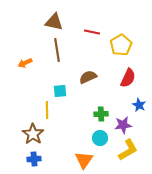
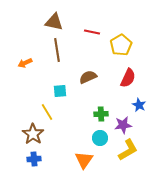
yellow line: moved 2 px down; rotated 30 degrees counterclockwise
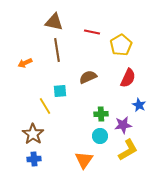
yellow line: moved 2 px left, 6 px up
cyan circle: moved 2 px up
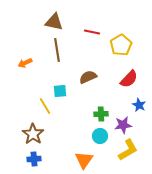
red semicircle: moved 1 px right, 1 px down; rotated 18 degrees clockwise
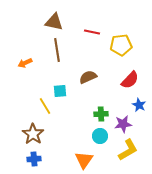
yellow pentagon: rotated 25 degrees clockwise
red semicircle: moved 1 px right, 1 px down
purple star: moved 1 px up
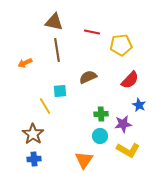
yellow L-shape: rotated 60 degrees clockwise
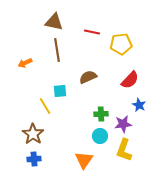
yellow pentagon: moved 1 px up
yellow L-shape: moved 4 px left; rotated 80 degrees clockwise
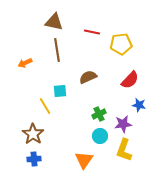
blue star: rotated 16 degrees counterclockwise
green cross: moved 2 px left; rotated 24 degrees counterclockwise
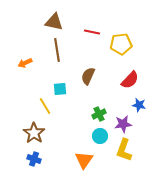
brown semicircle: moved 1 px up; rotated 42 degrees counterclockwise
cyan square: moved 2 px up
brown star: moved 1 px right, 1 px up
blue cross: rotated 24 degrees clockwise
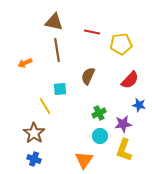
green cross: moved 1 px up
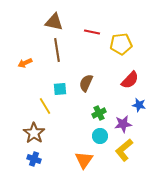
brown semicircle: moved 2 px left, 7 px down
yellow L-shape: rotated 30 degrees clockwise
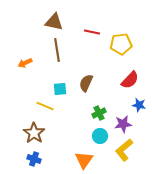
yellow line: rotated 36 degrees counterclockwise
